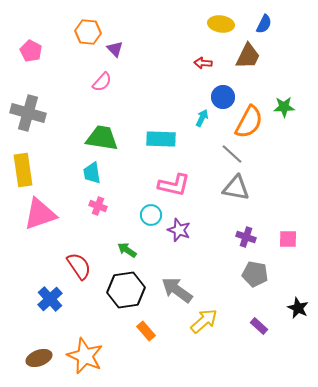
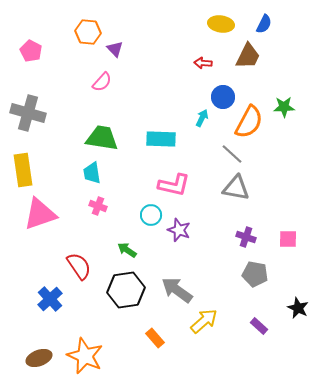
orange rectangle: moved 9 px right, 7 px down
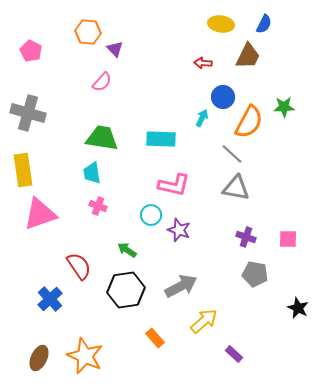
gray arrow: moved 4 px right, 4 px up; rotated 116 degrees clockwise
purple rectangle: moved 25 px left, 28 px down
brown ellipse: rotated 45 degrees counterclockwise
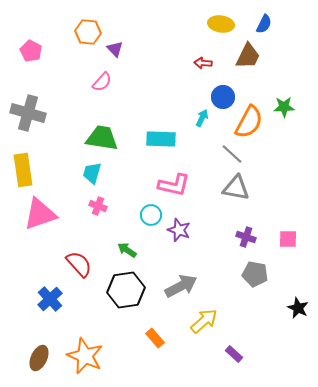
cyan trapezoid: rotated 25 degrees clockwise
red semicircle: moved 2 px up; rotated 8 degrees counterclockwise
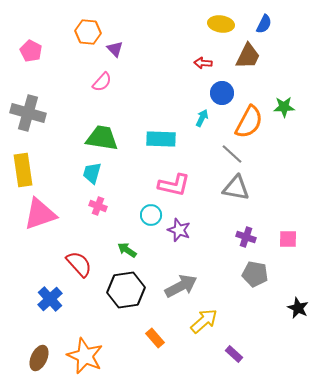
blue circle: moved 1 px left, 4 px up
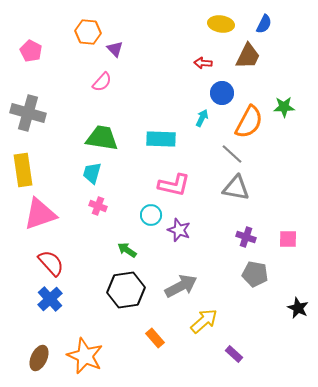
red semicircle: moved 28 px left, 1 px up
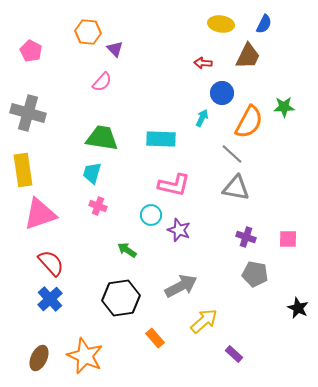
black hexagon: moved 5 px left, 8 px down
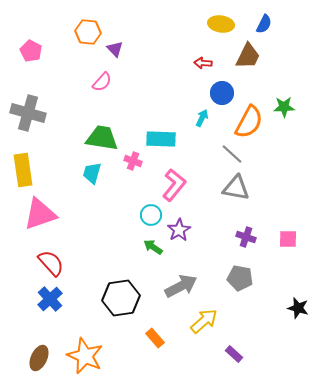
pink L-shape: rotated 64 degrees counterclockwise
pink cross: moved 35 px right, 45 px up
purple star: rotated 20 degrees clockwise
green arrow: moved 26 px right, 3 px up
gray pentagon: moved 15 px left, 4 px down
black star: rotated 10 degrees counterclockwise
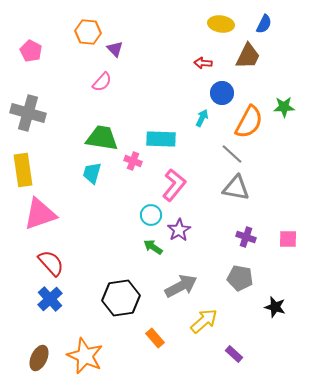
black star: moved 23 px left, 1 px up
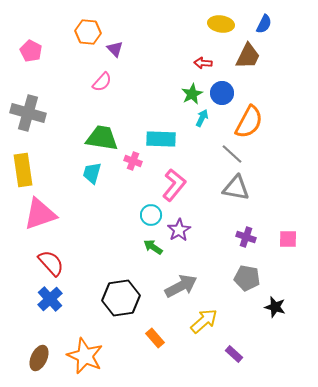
green star: moved 92 px left, 13 px up; rotated 25 degrees counterclockwise
gray pentagon: moved 7 px right
